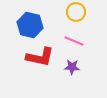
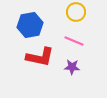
blue hexagon: rotated 25 degrees counterclockwise
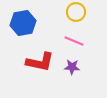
blue hexagon: moved 7 px left, 2 px up
red L-shape: moved 5 px down
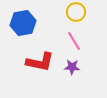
pink line: rotated 36 degrees clockwise
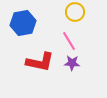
yellow circle: moved 1 px left
pink line: moved 5 px left
purple star: moved 4 px up
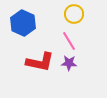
yellow circle: moved 1 px left, 2 px down
blue hexagon: rotated 25 degrees counterclockwise
purple star: moved 3 px left
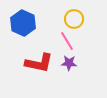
yellow circle: moved 5 px down
pink line: moved 2 px left
red L-shape: moved 1 px left, 1 px down
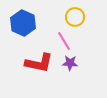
yellow circle: moved 1 px right, 2 px up
pink line: moved 3 px left
purple star: moved 1 px right
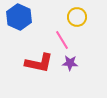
yellow circle: moved 2 px right
blue hexagon: moved 4 px left, 6 px up
pink line: moved 2 px left, 1 px up
